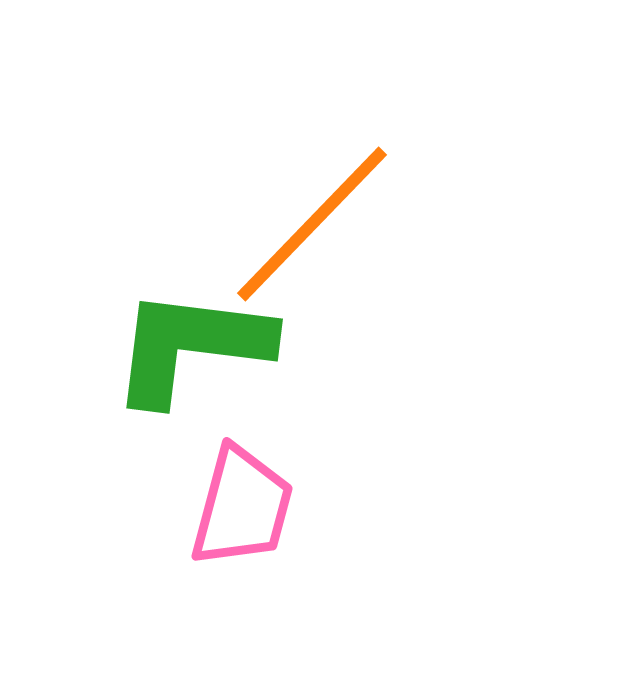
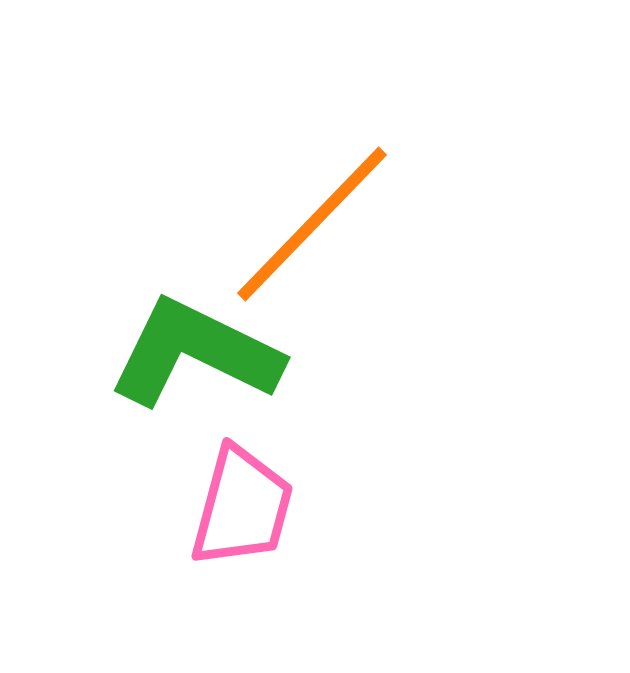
green L-shape: moved 4 px right, 7 px down; rotated 19 degrees clockwise
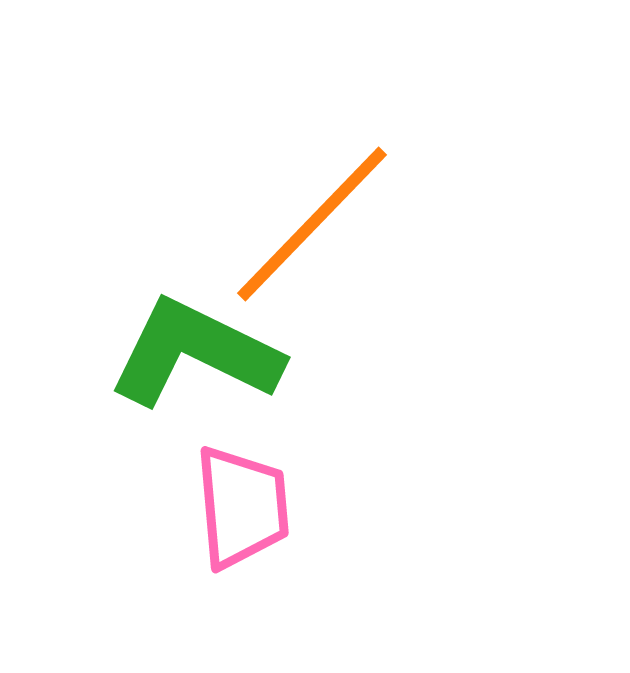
pink trapezoid: rotated 20 degrees counterclockwise
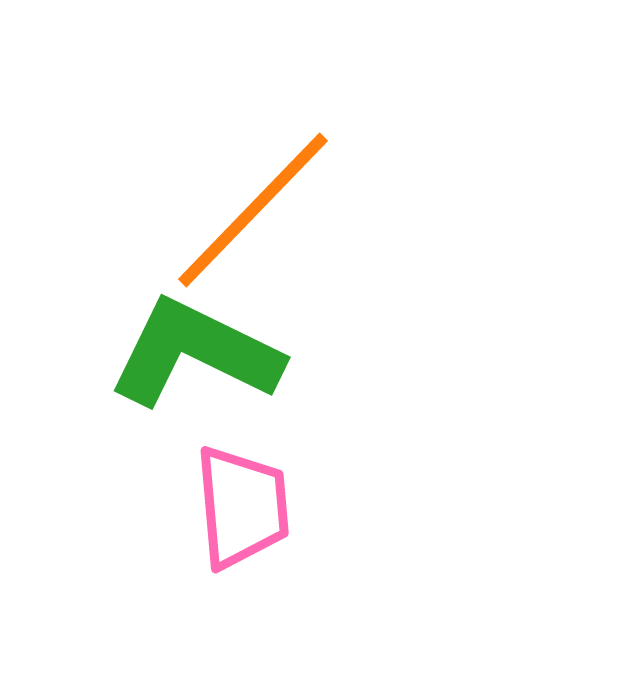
orange line: moved 59 px left, 14 px up
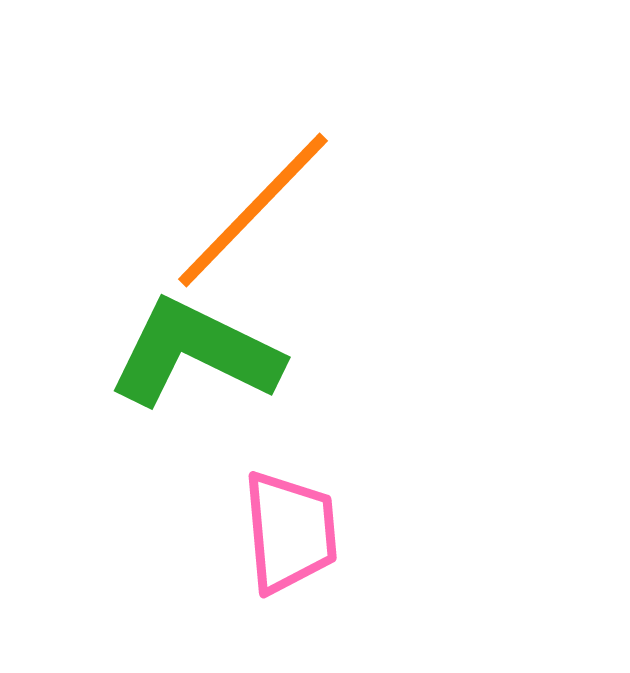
pink trapezoid: moved 48 px right, 25 px down
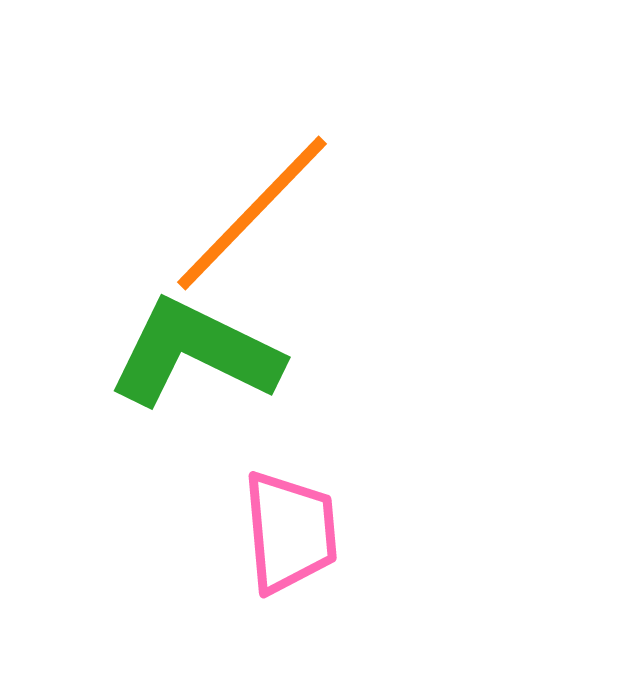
orange line: moved 1 px left, 3 px down
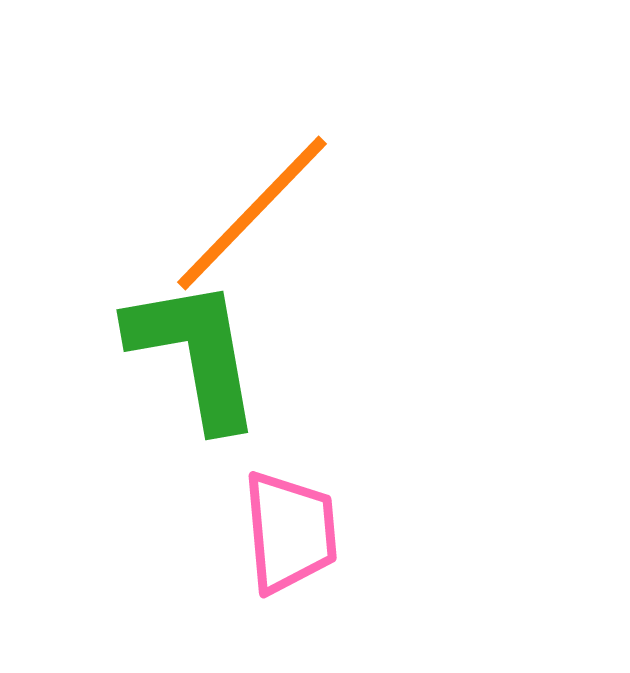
green L-shape: rotated 54 degrees clockwise
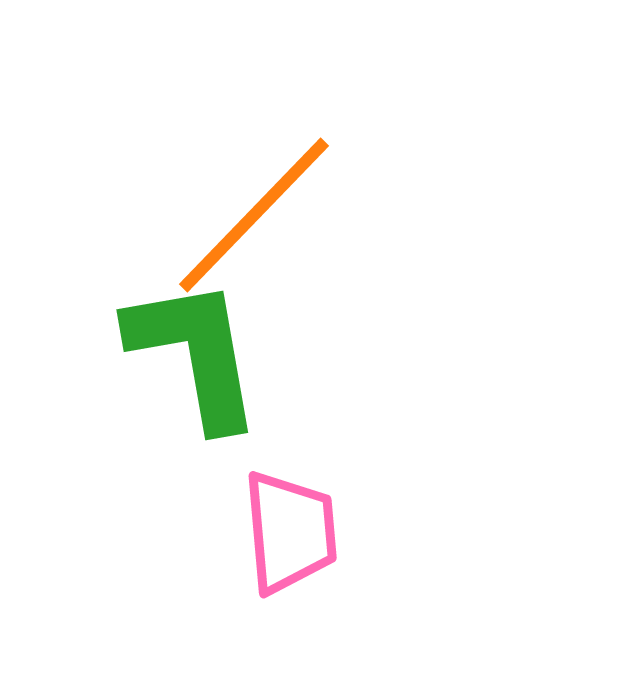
orange line: moved 2 px right, 2 px down
